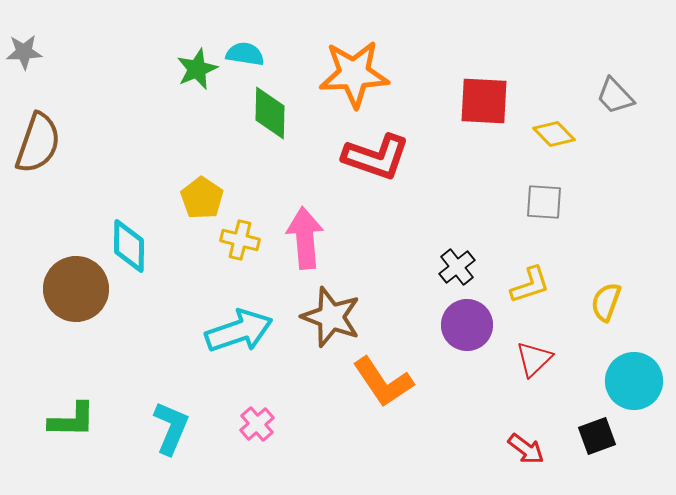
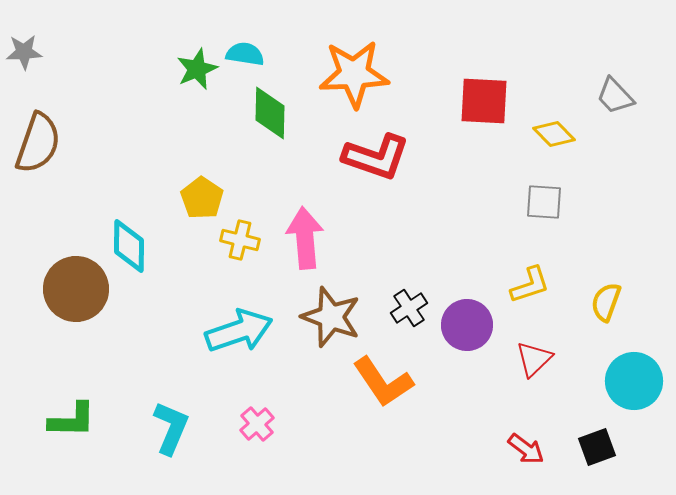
black cross: moved 48 px left, 41 px down; rotated 6 degrees clockwise
black square: moved 11 px down
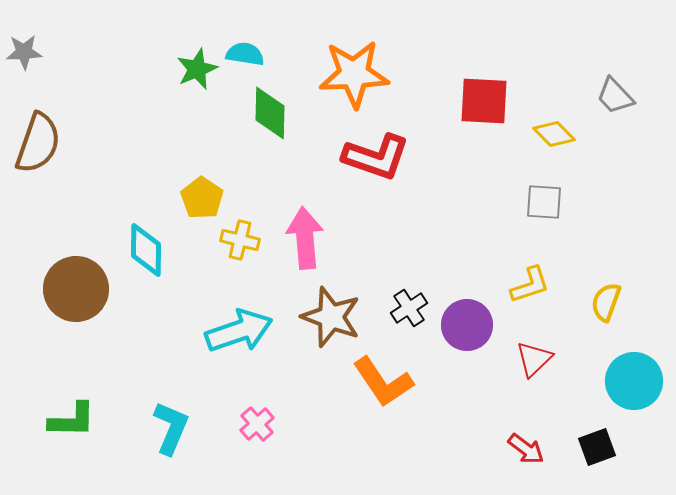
cyan diamond: moved 17 px right, 4 px down
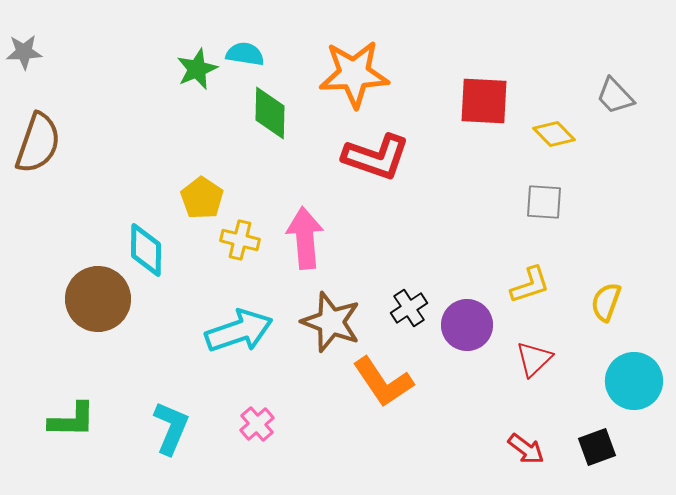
brown circle: moved 22 px right, 10 px down
brown star: moved 5 px down
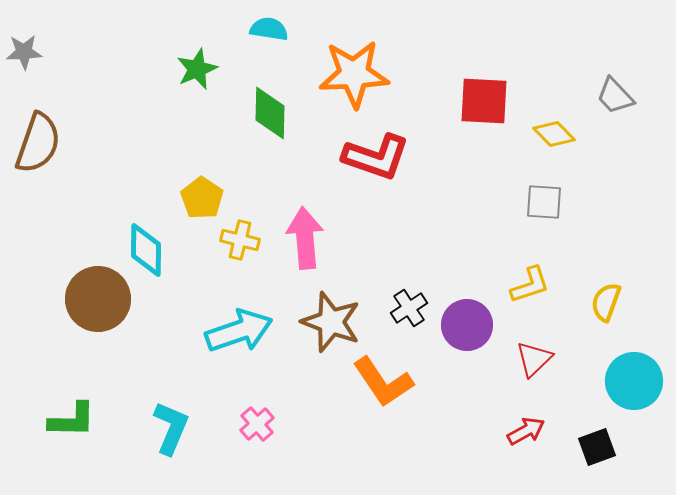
cyan semicircle: moved 24 px right, 25 px up
red arrow: moved 18 px up; rotated 66 degrees counterclockwise
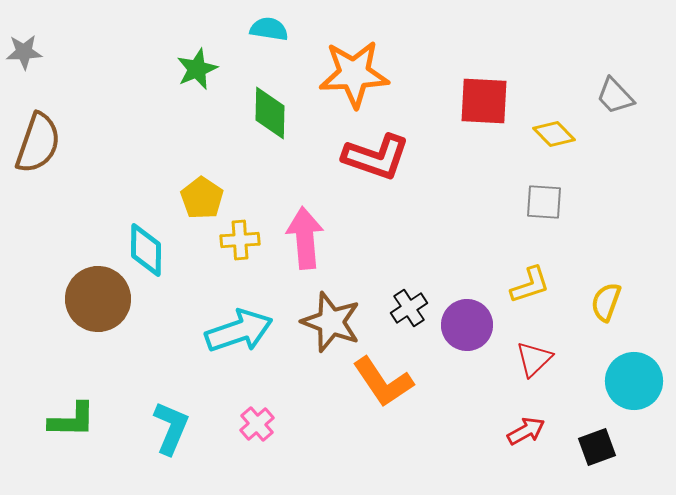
yellow cross: rotated 18 degrees counterclockwise
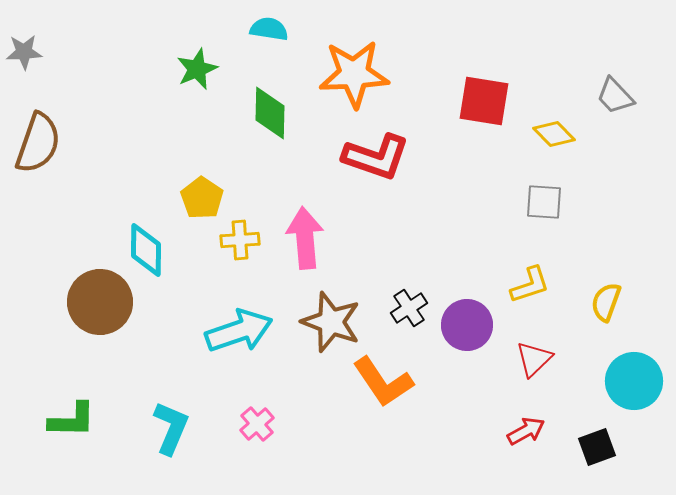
red square: rotated 6 degrees clockwise
brown circle: moved 2 px right, 3 px down
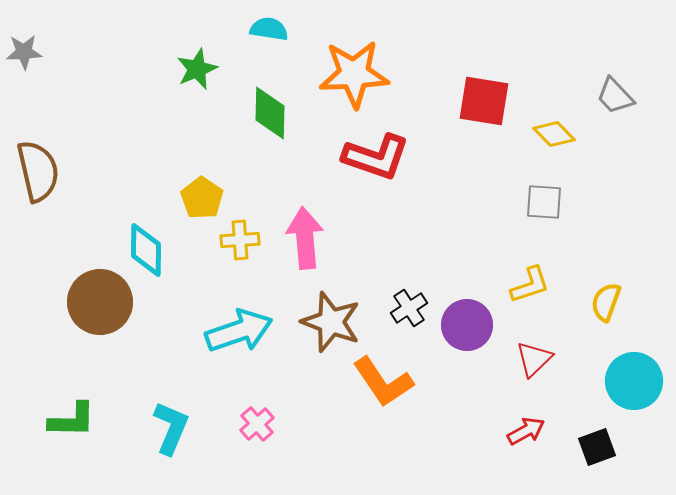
brown semicircle: moved 28 px down; rotated 32 degrees counterclockwise
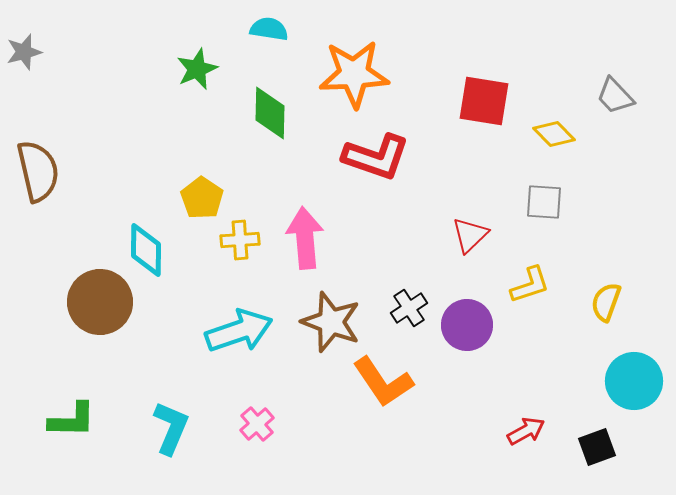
gray star: rotated 12 degrees counterclockwise
red triangle: moved 64 px left, 124 px up
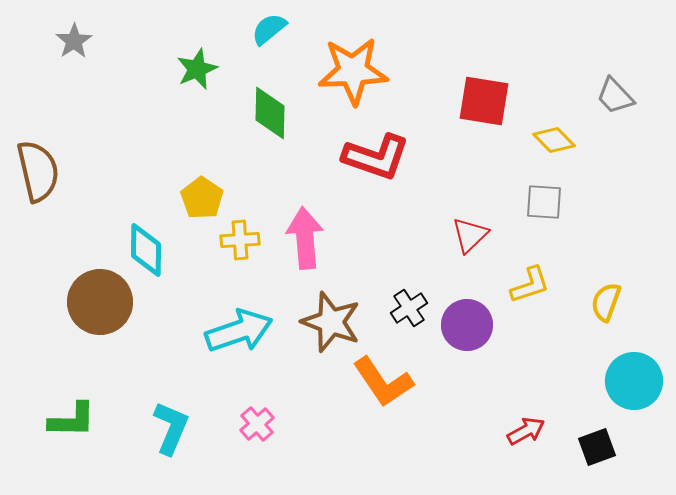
cyan semicircle: rotated 48 degrees counterclockwise
gray star: moved 50 px right, 11 px up; rotated 18 degrees counterclockwise
orange star: moved 1 px left, 3 px up
yellow diamond: moved 6 px down
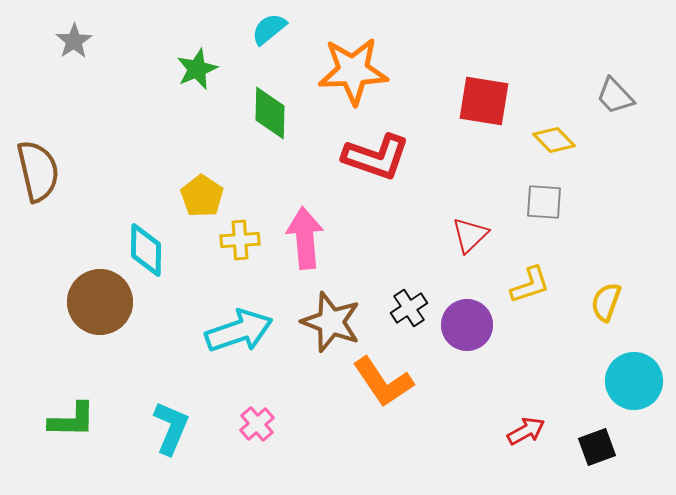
yellow pentagon: moved 2 px up
